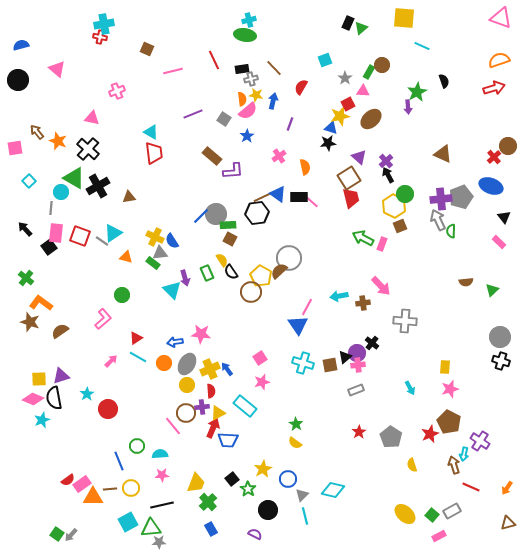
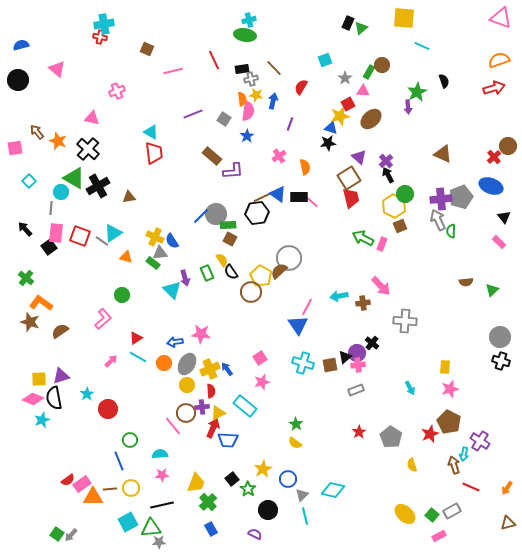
pink semicircle at (248, 111): rotated 42 degrees counterclockwise
green circle at (137, 446): moved 7 px left, 6 px up
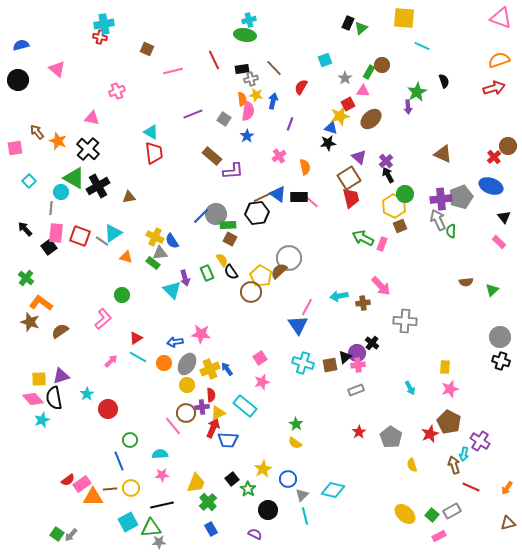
red semicircle at (211, 391): moved 4 px down
pink diamond at (33, 399): rotated 25 degrees clockwise
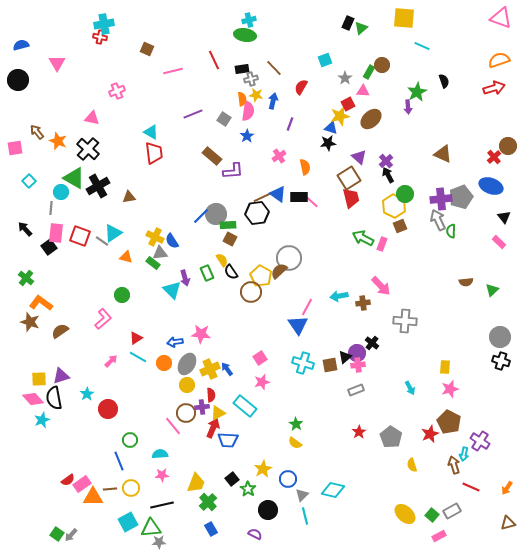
pink triangle at (57, 69): moved 6 px up; rotated 18 degrees clockwise
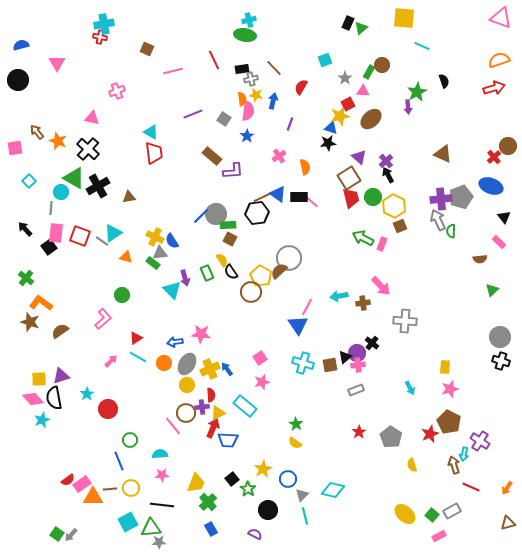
green circle at (405, 194): moved 32 px left, 3 px down
brown semicircle at (466, 282): moved 14 px right, 23 px up
black line at (162, 505): rotated 20 degrees clockwise
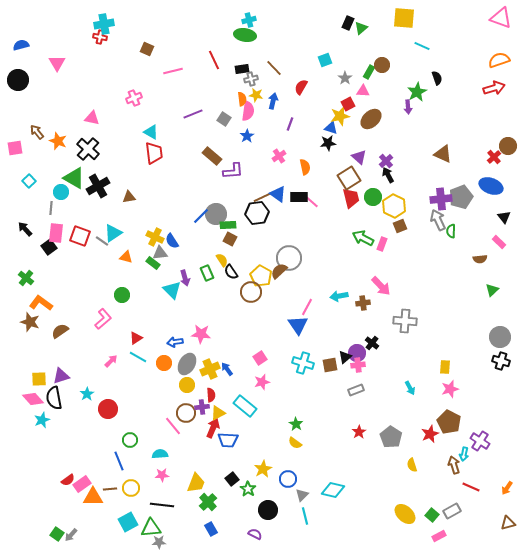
black semicircle at (444, 81): moved 7 px left, 3 px up
pink cross at (117, 91): moved 17 px right, 7 px down
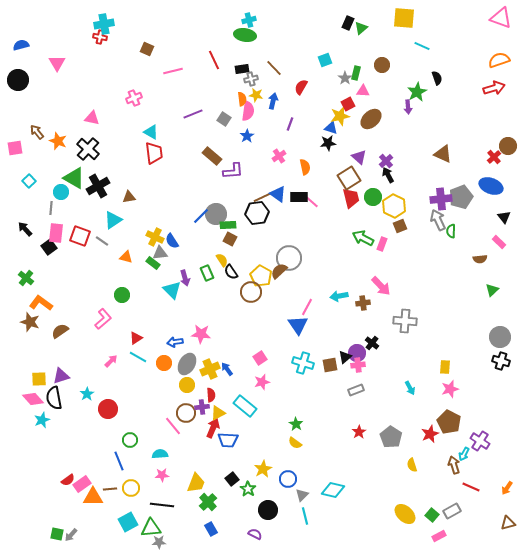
green rectangle at (369, 72): moved 13 px left, 1 px down; rotated 16 degrees counterclockwise
cyan triangle at (113, 233): moved 13 px up
cyan arrow at (464, 454): rotated 16 degrees clockwise
green square at (57, 534): rotated 24 degrees counterclockwise
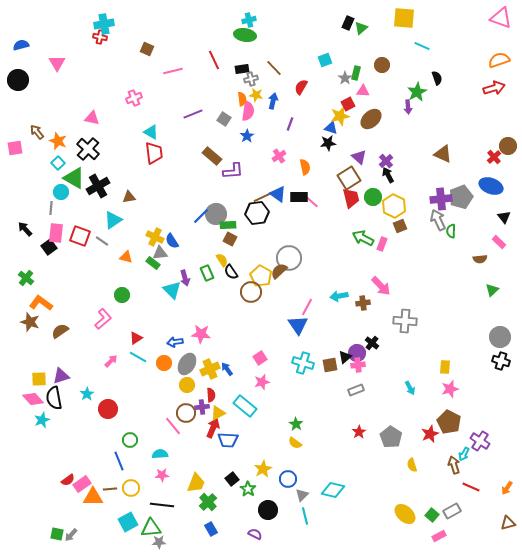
cyan square at (29, 181): moved 29 px right, 18 px up
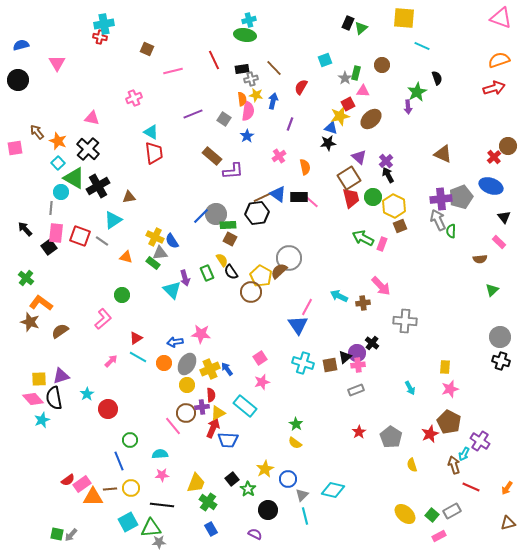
cyan arrow at (339, 296): rotated 36 degrees clockwise
yellow star at (263, 469): moved 2 px right
green cross at (208, 502): rotated 12 degrees counterclockwise
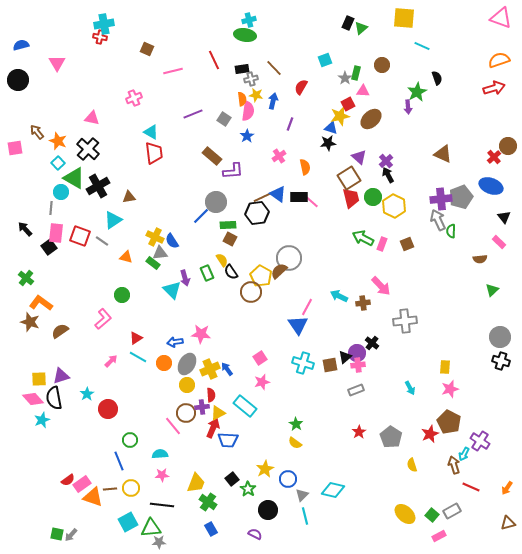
gray circle at (216, 214): moved 12 px up
brown square at (400, 226): moved 7 px right, 18 px down
gray cross at (405, 321): rotated 10 degrees counterclockwise
orange triangle at (93, 497): rotated 20 degrees clockwise
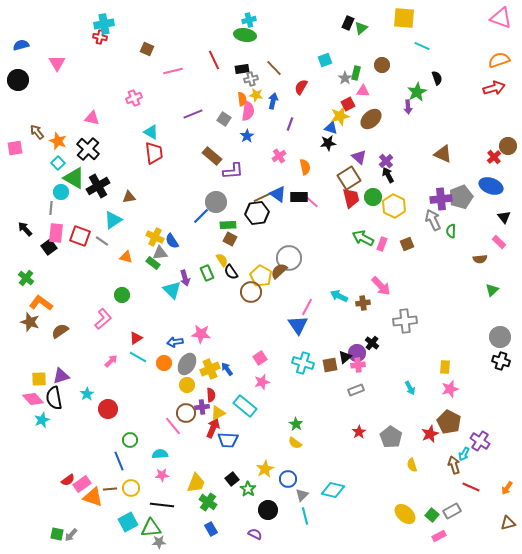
gray arrow at (438, 220): moved 5 px left
